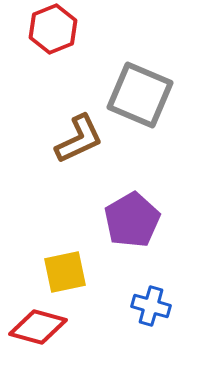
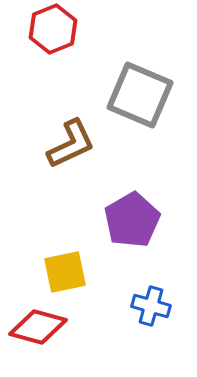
brown L-shape: moved 8 px left, 5 px down
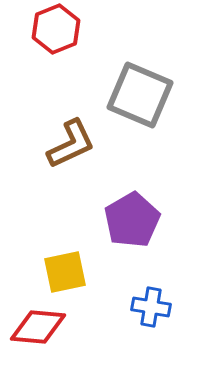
red hexagon: moved 3 px right
blue cross: moved 1 px down; rotated 6 degrees counterclockwise
red diamond: rotated 10 degrees counterclockwise
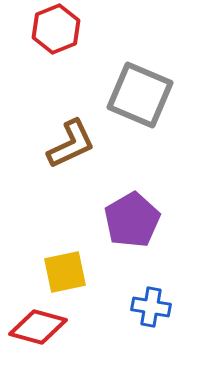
red diamond: rotated 10 degrees clockwise
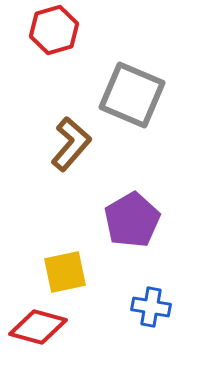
red hexagon: moved 2 px left, 1 px down; rotated 6 degrees clockwise
gray square: moved 8 px left
brown L-shape: rotated 24 degrees counterclockwise
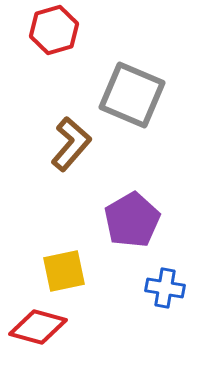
yellow square: moved 1 px left, 1 px up
blue cross: moved 14 px right, 19 px up
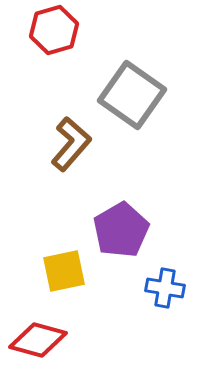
gray square: rotated 12 degrees clockwise
purple pentagon: moved 11 px left, 10 px down
red diamond: moved 13 px down
